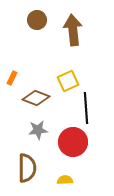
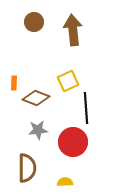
brown circle: moved 3 px left, 2 px down
orange rectangle: moved 2 px right, 5 px down; rotated 24 degrees counterclockwise
yellow semicircle: moved 2 px down
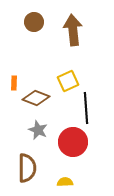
gray star: rotated 30 degrees clockwise
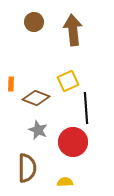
orange rectangle: moved 3 px left, 1 px down
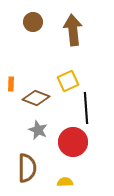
brown circle: moved 1 px left
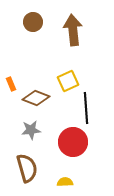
orange rectangle: rotated 24 degrees counterclockwise
gray star: moved 7 px left; rotated 30 degrees counterclockwise
brown semicircle: rotated 16 degrees counterclockwise
